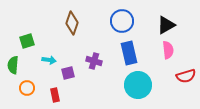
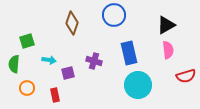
blue circle: moved 8 px left, 6 px up
green semicircle: moved 1 px right, 1 px up
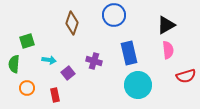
purple square: rotated 24 degrees counterclockwise
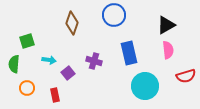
cyan circle: moved 7 px right, 1 px down
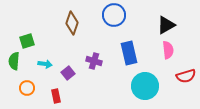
cyan arrow: moved 4 px left, 4 px down
green semicircle: moved 3 px up
red rectangle: moved 1 px right, 1 px down
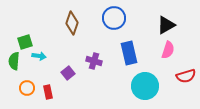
blue circle: moved 3 px down
green square: moved 2 px left, 1 px down
pink semicircle: rotated 24 degrees clockwise
cyan arrow: moved 6 px left, 8 px up
red rectangle: moved 8 px left, 4 px up
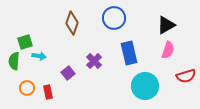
purple cross: rotated 28 degrees clockwise
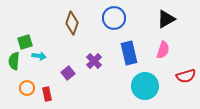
black triangle: moved 6 px up
pink semicircle: moved 5 px left
red rectangle: moved 1 px left, 2 px down
